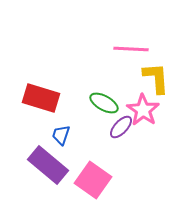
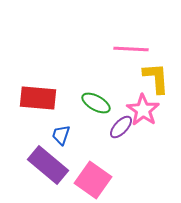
red rectangle: moved 3 px left; rotated 12 degrees counterclockwise
green ellipse: moved 8 px left
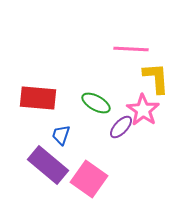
pink square: moved 4 px left, 1 px up
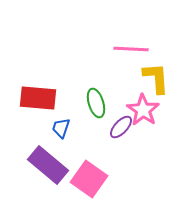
green ellipse: rotated 44 degrees clockwise
blue trapezoid: moved 7 px up
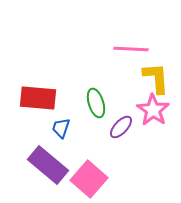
pink star: moved 10 px right
pink square: rotated 6 degrees clockwise
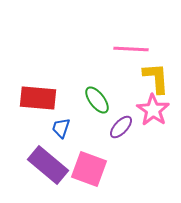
green ellipse: moved 1 px right, 3 px up; rotated 20 degrees counterclockwise
pink square: moved 10 px up; rotated 21 degrees counterclockwise
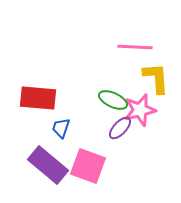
pink line: moved 4 px right, 2 px up
green ellipse: moved 16 px right; rotated 28 degrees counterclockwise
pink star: moved 13 px left; rotated 24 degrees clockwise
purple ellipse: moved 1 px left, 1 px down
pink square: moved 1 px left, 3 px up
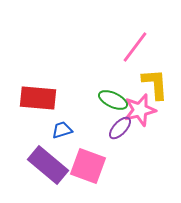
pink line: rotated 56 degrees counterclockwise
yellow L-shape: moved 1 px left, 6 px down
blue trapezoid: moved 1 px right, 2 px down; rotated 55 degrees clockwise
